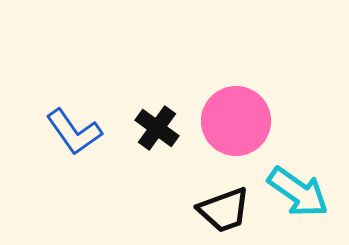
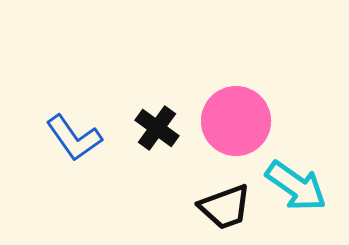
blue L-shape: moved 6 px down
cyan arrow: moved 2 px left, 6 px up
black trapezoid: moved 1 px right, 3 px up
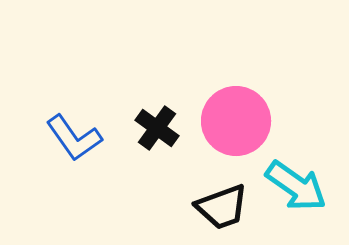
black trapezoid: moved 3 px left
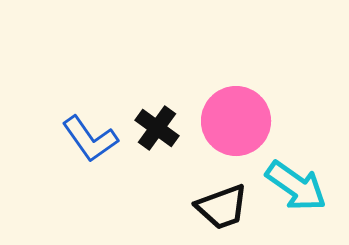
blue L-shape: moved 16 px right, 1 px down
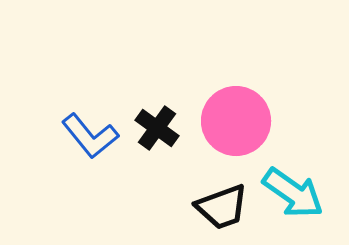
blue L-shape: moved 3 px up; rotated 4 degrees counterclockwise
cyan arrow: moved 3 px left, 7 px down
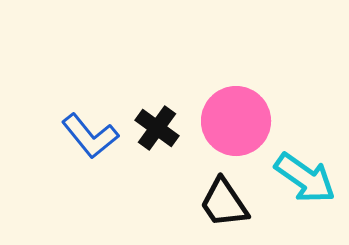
cyan arrow: moved 12 px right, 15 px up
black trapezoid: moved 2 px right, 4 px up; rotated 76 degrees clockwise
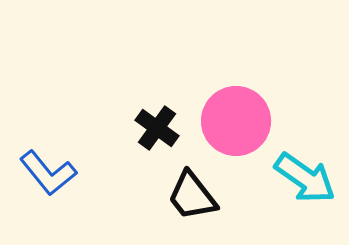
blue L-shape: moved 42 px left, 37 px down
black trapezoid: moved 32 px left, 7 px up; rotated 4 degrees counterclockwise
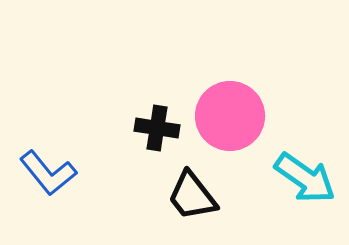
pink circle: moved 6 px left, 5 px up
black cross: rotated 27 degrees counterclockwise
